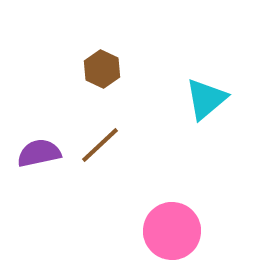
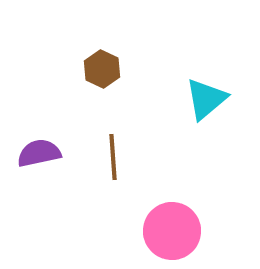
brown line: moved 13 px right, 12 px down; rotated 51 degrees counterclockwise
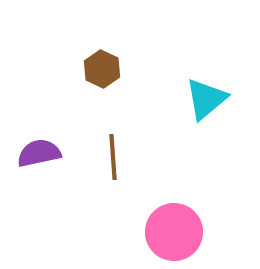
pink circle: moved 2 px right, 1 px down
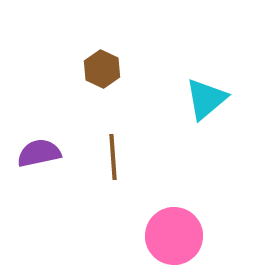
pink circle: moved 4 px down
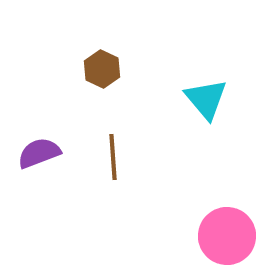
cyan triangle: rotated 30 degrees counterclockwise
purple semicircle: rotated 9 degrees counterclockwise
pink circle: moved 53 px right
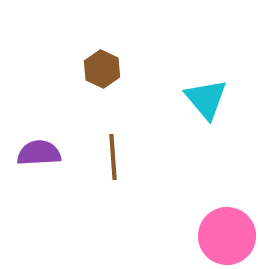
purple semicircle: rotated 18 degrees clockwise
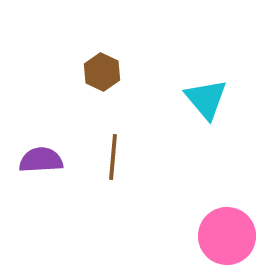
brown hexagon: moved 3 px down
purple semicircle: moved 2 px right, 7 px down
brown line: rotated 9 degrees clockwise
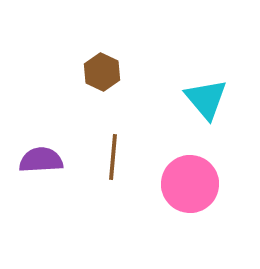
pink circle: moved 37 px left, 52 px up
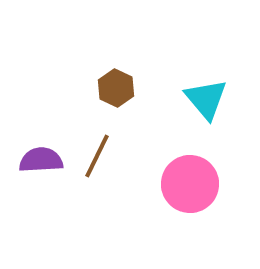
brown hexagon: moved 14 px right, 16 px down
brown line: moved 16 px left, 1 px up; rotated 21 degrees clockwise
